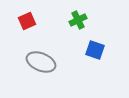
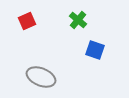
green cross: rotated 24 degrees counterclockwise
gray ellipse: moved 15 px down
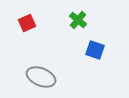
red square: moved 2 px down
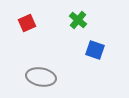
gray ellipse: rotated 12 degrees counterclockwise
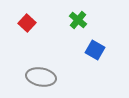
red square: rotated 24 degrees counterclockwise
blue square: rotated 12 degrees clockwise
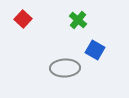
red square: moved 4 px left, 4 px up
gray ellipse: moved 24 px right, 9 px up; rotated 12 degrees counterclockwise
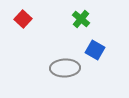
green cross: moved 3 px right, 1 px up
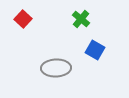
gray ellipse: moved 9 px left
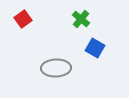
red square: rotated 12 degrees clockwise
blue square: moved 2 px up
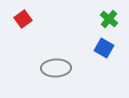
green cross: moved 28 px right
blue square: moved 9 px right
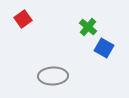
green cross: moved 21 px left, 8 px down
gray ellipse: moved 3 px left, 8 px down
